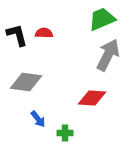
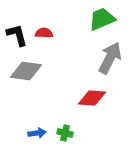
gray arrow: moved 2 px right, 3 px down
gray diamond: moved 11 px up
blue arrow: moved 1 px left, 14 px down; rotated 60 degrees counterclockwise
green cross: rotated 14 degrees clockwise
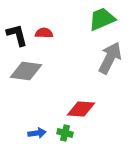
red diamond: moved 11 px left, 11 px down
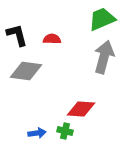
red semicircle: moved 8 px right, 6 px down
gray arrow: moved 6 px left, 1 px up; rotated 12 degrees counterclockwise
green cross: moved 2 px up
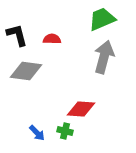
blue arrow: rotated 54 degrees clockwise
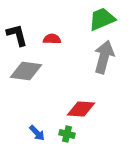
green cross: moved 2 px right, 3 px down
